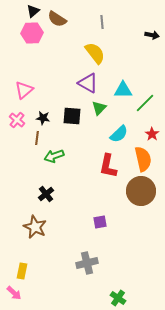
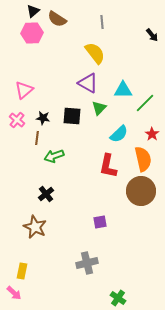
black arrow: rotated 40 degrees clockwise
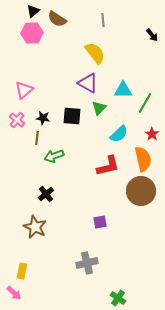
gray line: moved 1 px right, 2 px up
green line: rotated 15 degrees counterclockwise
red L-shape: rotated 115 degrees counterclockwise
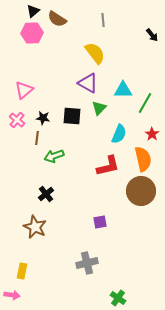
cyan semicircle: rotated 24 degrees counterclockwise
pink arrow: moved 2 px left, 2 px down; rotated 35 degrees counterclockwise
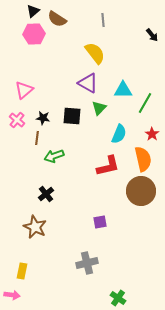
pink hexagon: moved 2 px right, 1 px down
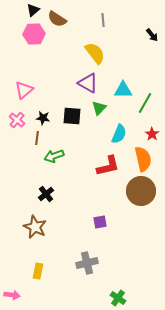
black triangle: moved 1 px up
yellow rectangle: moved 16 px right
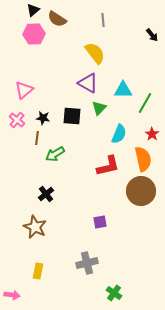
green arrow: moved 1 px right, 2 px up; rotated 12 degrees counterclockwise
green cross: moved 4 px left, 5 px up
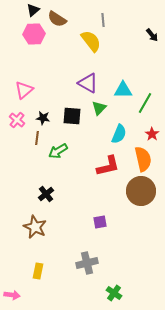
yellow semicircle: moved 4 px left, 12 px up
green arrow: moved 3 px right, 3 px up
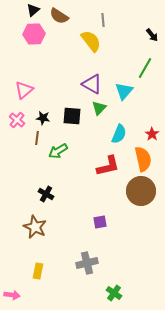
brown semicircle: moved 2 px right, 3 px up
purple triangle: moved 4 px right, 1 px down
cyan triangle: moved 1 px right, 1 px down; rotated 48 degrees counterclockwise
green line: moved 35 px up
black cross: rotated 21 degrees counterclockwise
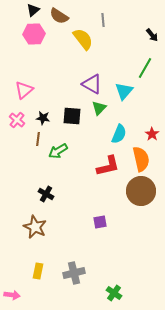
yellow semicircle: moved 8 px left, 2 px up
brown line: moved 1 px right, 1 px down
orange semicircle: moved 2 px left
gray cross: moved 13 px left, 10 px down
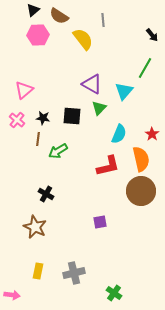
pink hexagon: moved 4 px right, 1 px down
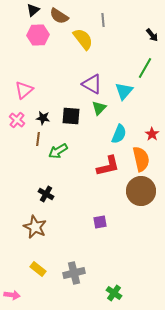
black square: moved 1 px left
yellow rectangle: moved 2 px up; rotated 63 degrees counterclockwise
